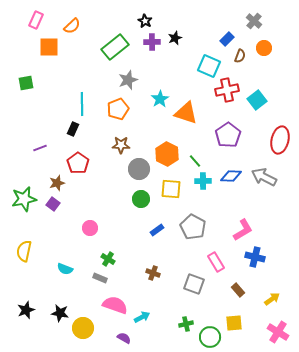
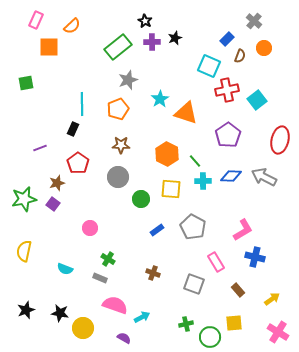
green rectangle at (115, 47): moved 3 px right
gray circle at (139, 169): moved 21 px left, 8 px down
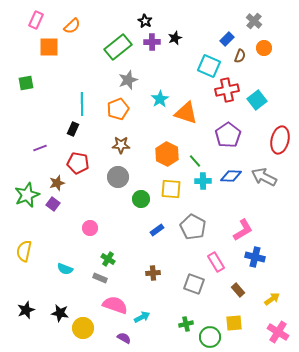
red pentagon at (78, 163): rotated 25 degrees counterclockwise
green star at (24, 199): moved 3 px right, 4 px up; rotated 10 degrees counterclockwise
brown cross at (153, 273): rotated 24 degrees counterclockwise
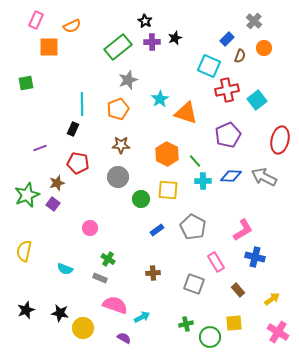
orange semicircle at (72, 26): rotated 18 degrees clockwise
purple pentagon at (228, 135): rotated 10 degrees clockwise
yellow square at (171, 189): moved 3 px left, 1 px down
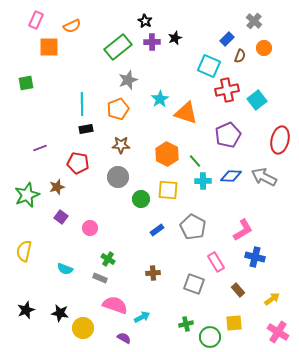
black rectangle at (73, 129): moved 13 px right; rotated 56 degrees clockwise
brown star at (57, 183): moved 4 px down
purple square at (53, 204): moved 8 px right, 13 px down
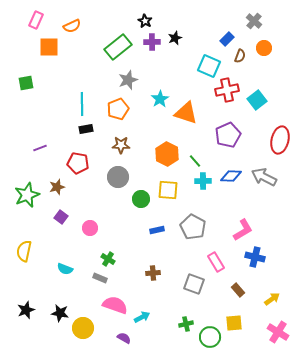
blue rectangle at (157, 230): rotated 24 degrees clockwise
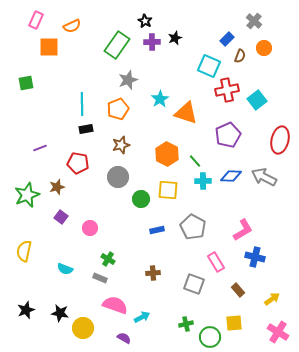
green rectangle at (118, 47): moved 1 px left, 2 px up; rotated 16 degrees counterclockwise
brown star at (121, 145): rotated 18 degrees counterclockwise
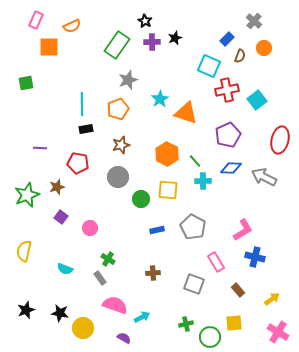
purple line at (40, 148): rotated 24 degrees clockwise
blue diamond at (231, 176): moved 8 px up
gray rectangle at (100, 278): rotated 32 degrees clockwise
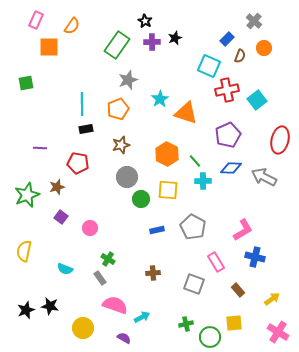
orange semicircle at (72, 26): rotated 30 degrees counterclockwise
gray circle at (118, 177): moved 9 px right
black star at (60, 313): moved 10 px left, 7 px up
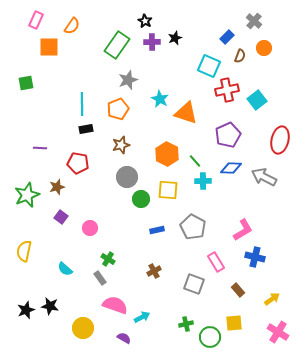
blue rectangle at (227, 39): moved 2 px up
cyan star at (160, 99): rotated 12 degrees counterclockwise
cyan semicircle at (65, 269): rotated 21 degrees clockwise
brown cross at (153, 273): moved 1 px right, 2 px up; rotated 24 degrees counterclockwise
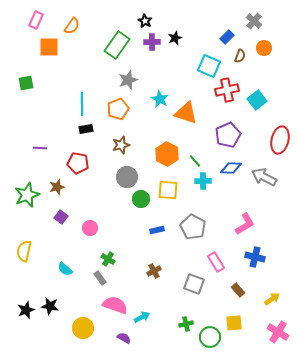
pink L-shape at (243, 230): moved 2 px right, 6 px up
